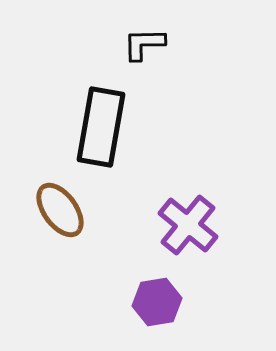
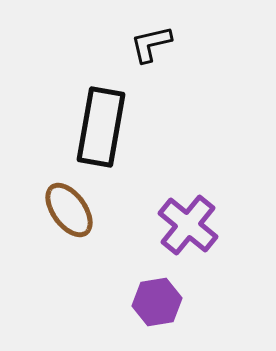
black L-shape: moved 7 px right; rotated 12 degrees counterclockwise
brown ellipse: moved 9 px right
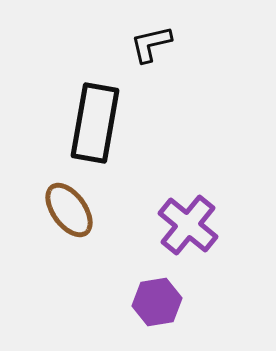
black rectangle: moved 6 px left, 4 px up
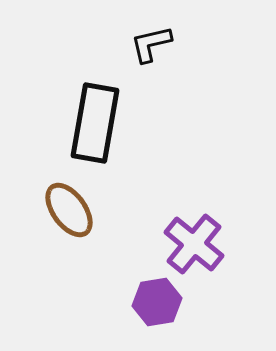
purple cross: moved 6 px right, 19 px down
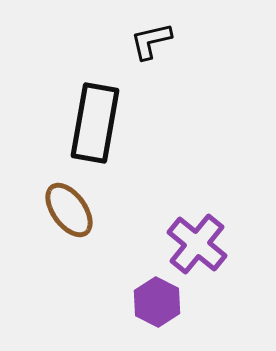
black L-shape: moved 3 px up
purple cross: moved 3 px right
purple hexagon: rotated 24 degrees counterclockwise
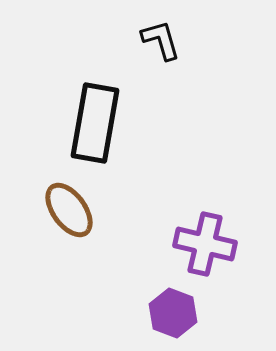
black L-shape: moved 10 px right, 1 px up; rotated 87 degrees clockwise
purple cross: moved 8 px right; rotated 26 degrees counterclockwise
purple hexagon: moved 16 px right, 11 px down; rotated 6 degrees counterclockwise
